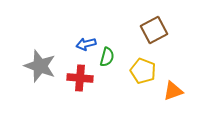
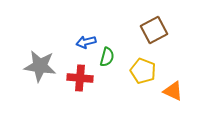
blue arrow: moved 2 px up
gray star: rotated 12 degrees counterclockwise
orange triangle: rotated 45 degrees clockwise
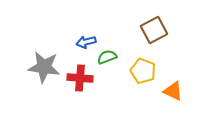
green semicircle: rotated 126 degrees counterclockwise
gray star: moved 4 px right, 1 px down
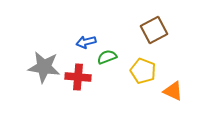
red cross: moved 2 px left, 1 px up
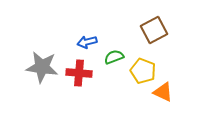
blue arrow: moved 1 px right
green semicircle: moved 7 px right
gray star: moved 2 px left
red cross: moved 1 px right, 4 px up
orange triangle: moved 10 px left, 1 px down
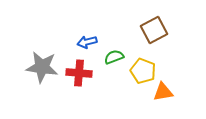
orange triangle: rotated 35 degrees counterclockwise
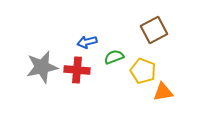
gray star: rotated 20 degrees counterclockwise
red cross: moved 2 px left, 3 px up
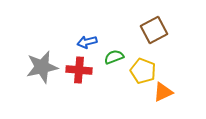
red cross: moved 2 px right
orange triangle: rotated 15 degrees counterclockwise
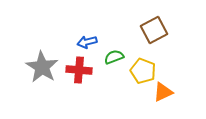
gray star: rotated 28 degrees counterclockwise
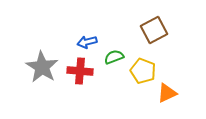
red cross: moved 1 px right, 1 px down
orange triangle: moved 4 px right, 1 px down
